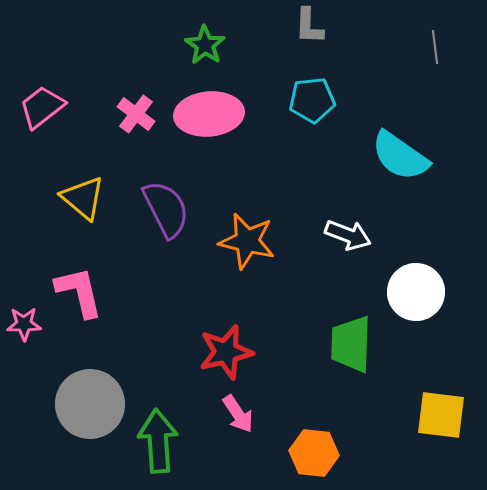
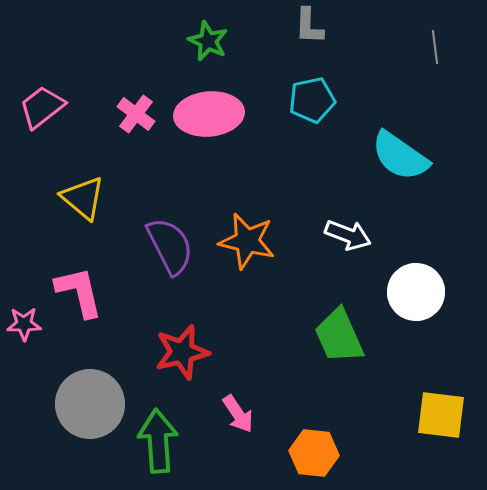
green star: moved 3 px right, 4 px up; rotated 9 degrees counterclockwise
cyan pentagon: rotated 6 degrees counterclockwise
purple semicircle: moved 4 px right, 37 px down
green trapezoid: moved 12 px left, 8 px up; rotated 26 degrees counterclockwise
red star: moved 44 px left
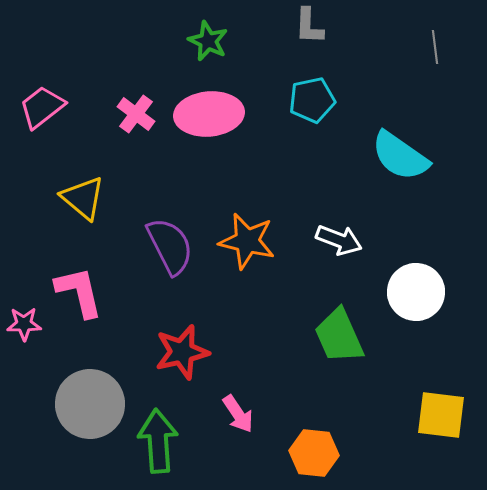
white arrow: moved 9 px left, 5 px down
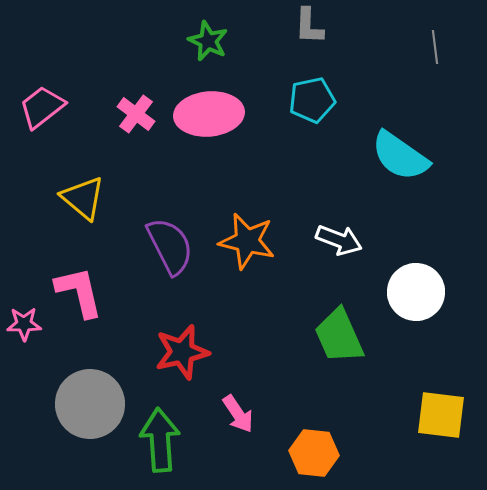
green arrow: moved 2 px right, 1 px up
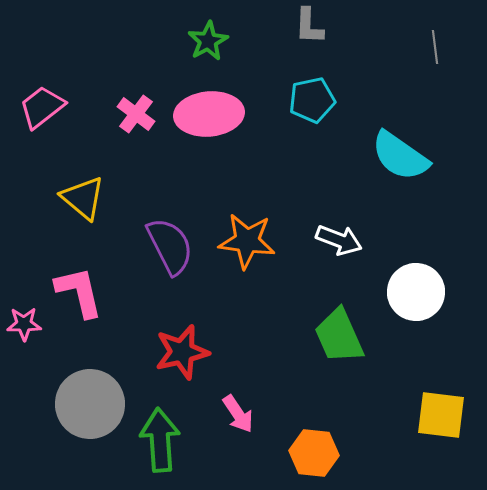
green star: rotated 18 degrees clockwise
orange star: rotated 6 degrees counterclockwise
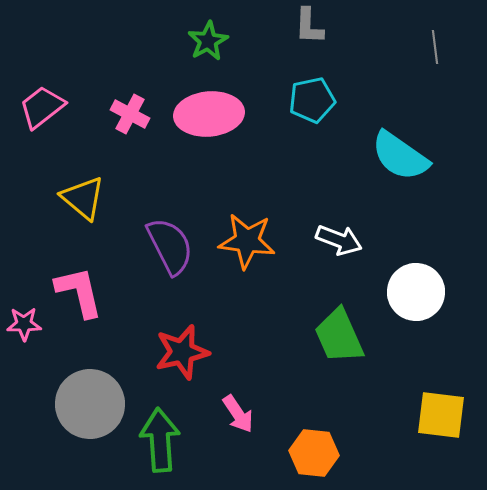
pink cross: moved 6 px left; rotated 9 degrees counterclockwise
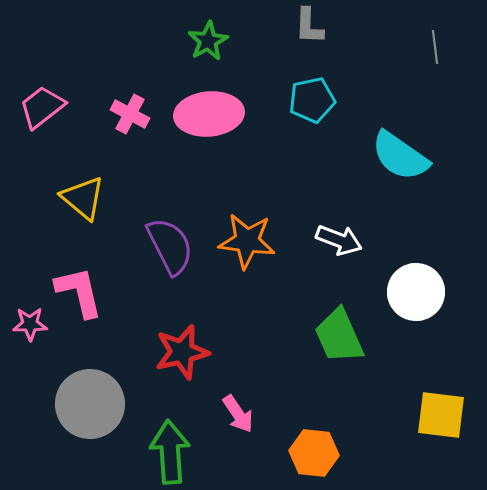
pink star: moved 6 px right
green arrow: moved 10 px right, 12 px down
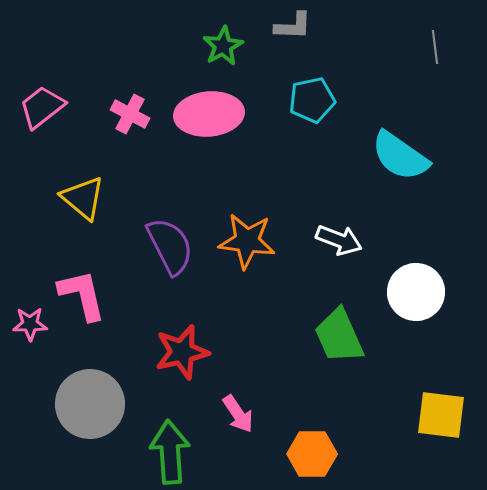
gray L-shape: moved 16 px left; rotated 90 degrees counterclockwise
green star: moved 15 px right, 5 px down
pink L-shape: moved 3 px right, 3 px down
orange hexagon: moved 2 px left, 1 px down; rotated 6 degrees counterclockwise
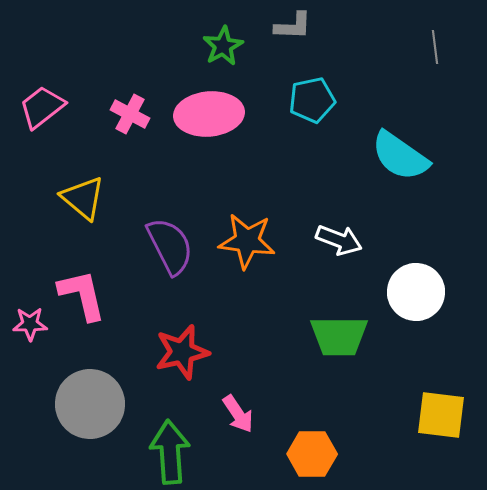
green trapezoid: rotated 66 degrees counterclockwise
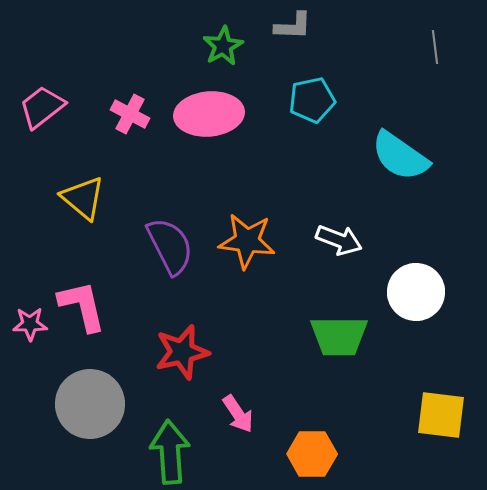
pink L-shape: moved 11 px down
